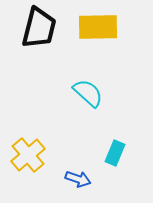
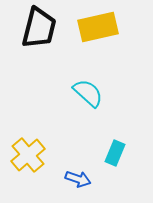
yellow rectangle: rotated 12 degrees counterclockwise
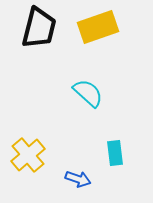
yellow rectangle: rotated 6 degrees counterclockwise
cyan rectangle: rotated 30 degrees counterclockwise
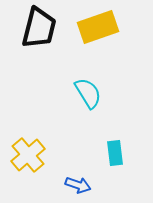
cyan semicircle: rotated 16 degrees clockwise
blue arrow: moved 6 px down
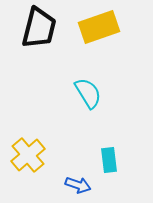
yellow rectangle: moved 1 px right
cyan rectangle: moved 6 px left, 7 px down
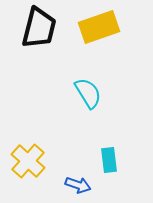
yellow cross: moved 6 px down; rotated 8 degrees counterclockwise
